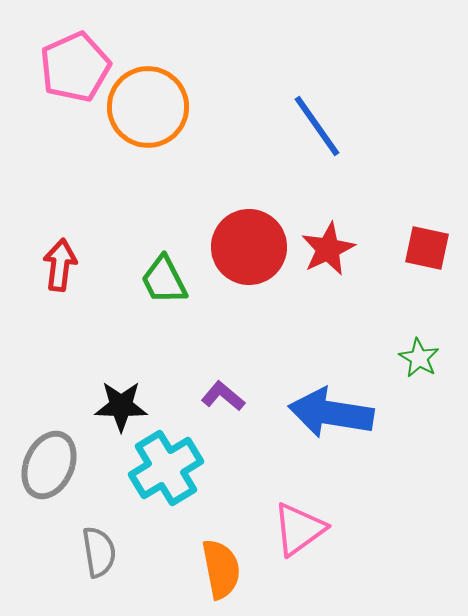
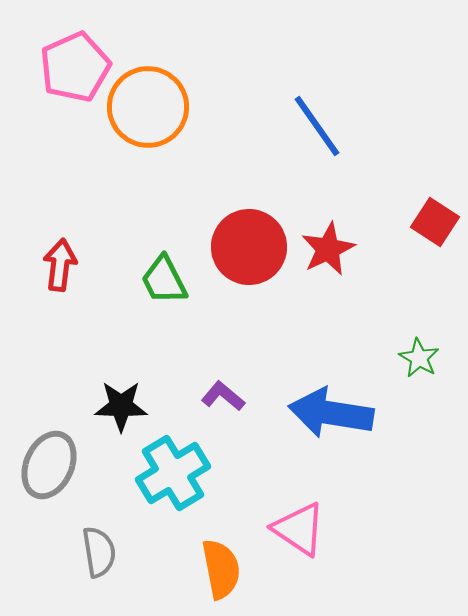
red square: moved 8 px right, 26 px up; rotated 21 degrees clockwise
cyan cross: moved 7 px right, 5 px down
pink triangle: rotated 50 degrees counterclockwise
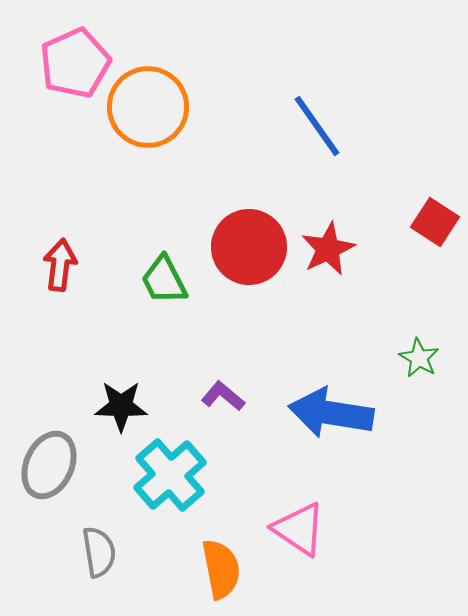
pink pentagon: moved 4 px up
cyan cross: moved 3 px left, 2 px down; rotated 10 degrees counterclockwise
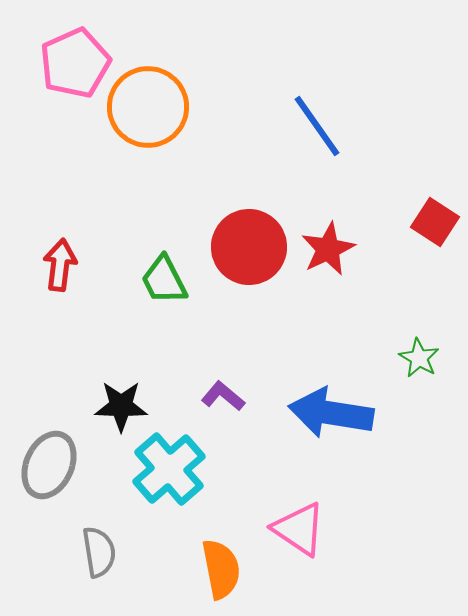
cyan cross: moved 1 px left, 6 px up
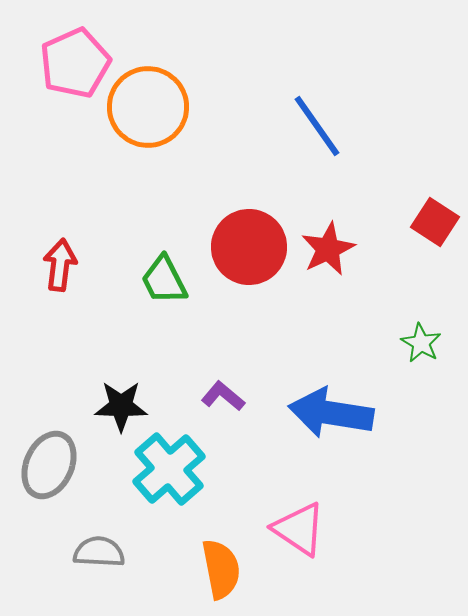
green star: moved 2 px right, 15 px up
gray semicircle: rotated 78 degrees counterclockwise
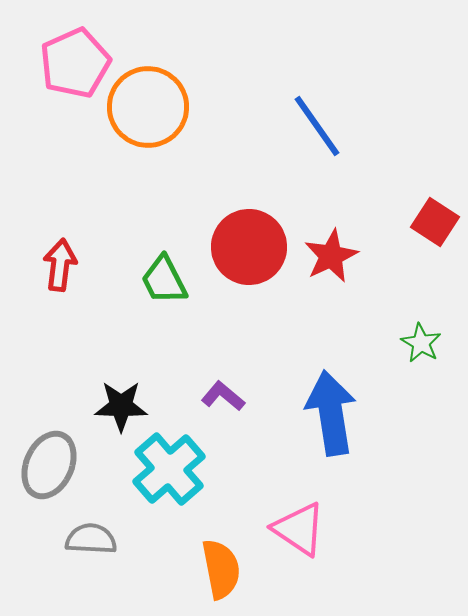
red star: moved 3 px right, 7 px down
blue arrow: rotated 72 degrees clockwise
gray semicircle: moved 8 px left, 13 px up
